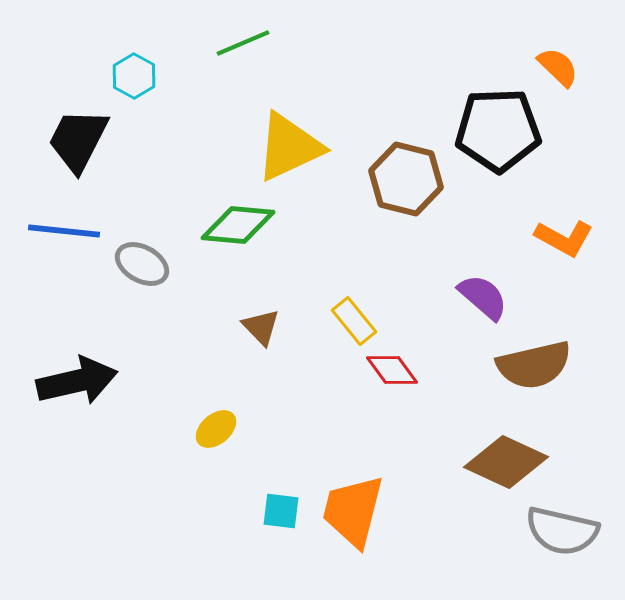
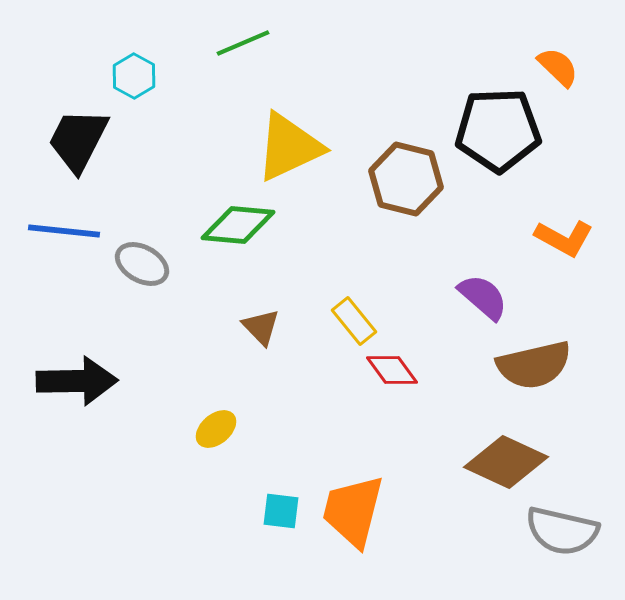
black arrow: rotated 12 degrees clockwise
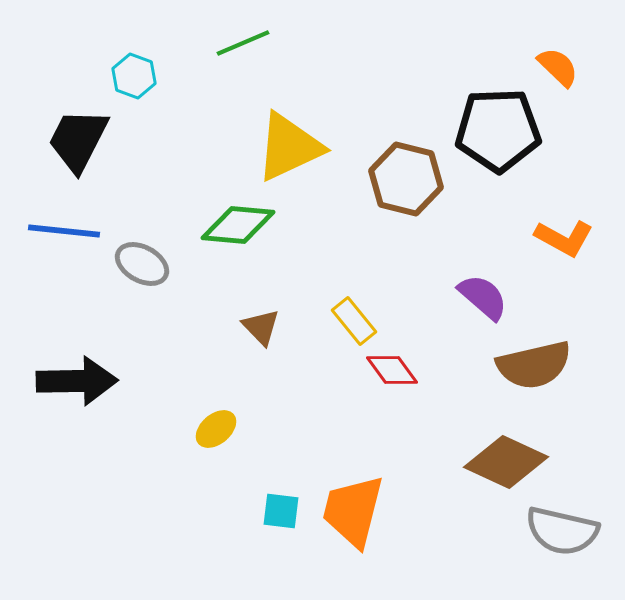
cyan hexagon: rotated 9 degrees counterclockwise
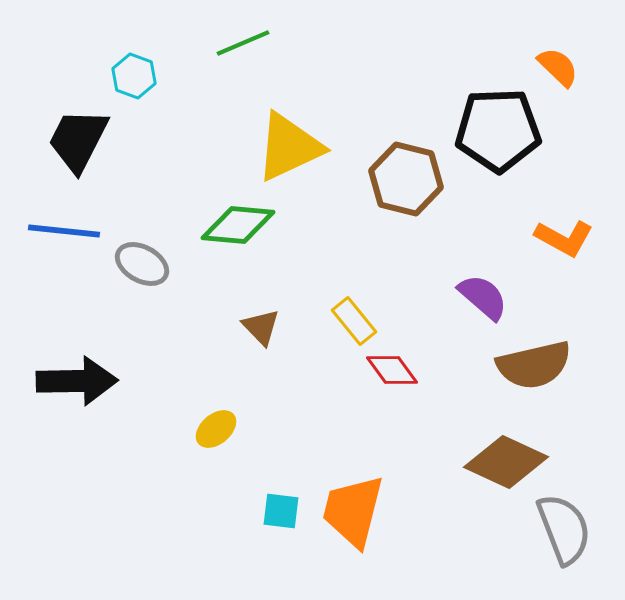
gray semicircle: moved 2 px right, 2 px up; rotated 124 degrees counterclockwise
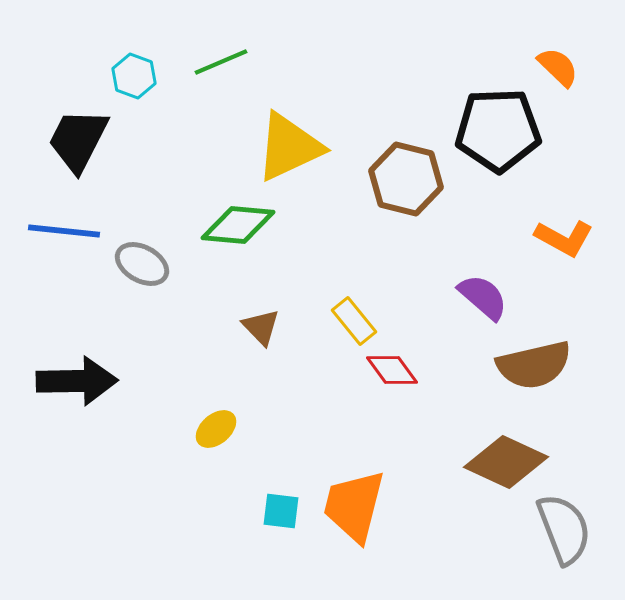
green line: moved 22 px left, 19 px down
orange trapezoid: moved 1 px right, 5 px up
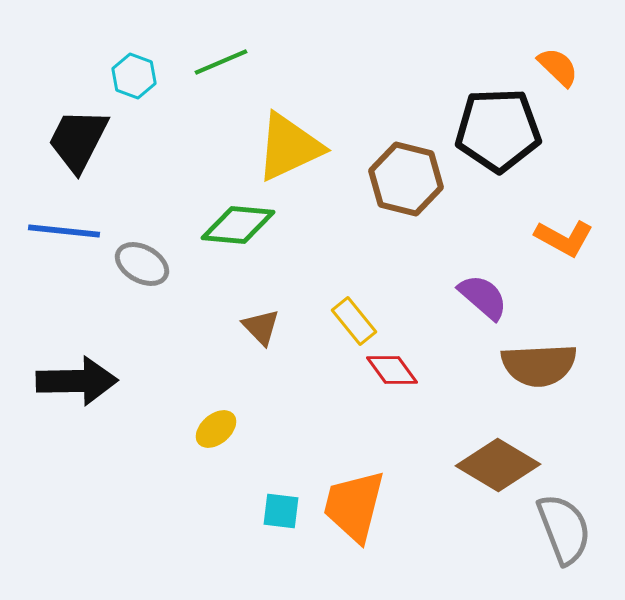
brown semicircle: moved 5 px right; rotated 10 degrees clockwise
brown diamond: moved 8 px left, 3 px down; rotated 6 degrees clockwise
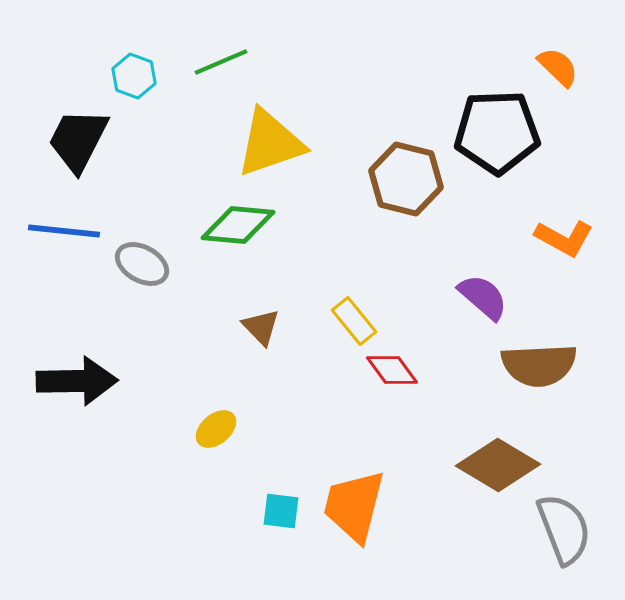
black pentagon: moved 1 px left, 2 px down
yellow triangle: moved 19 px left, 4 px up; rotated 6 degrees clockwise
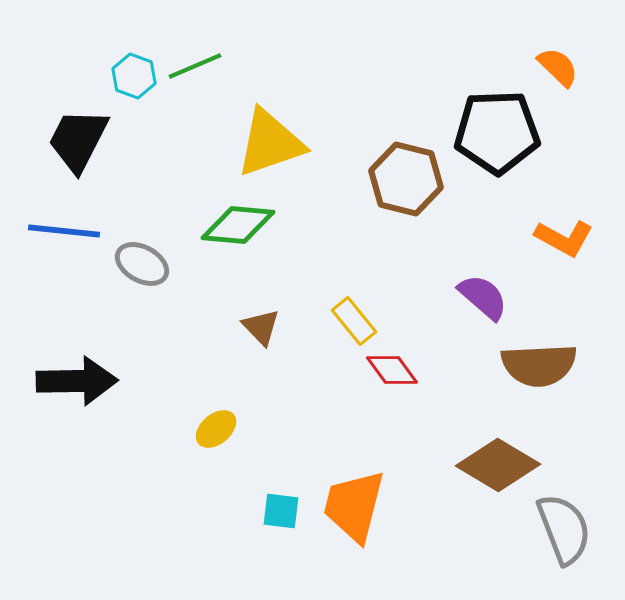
green line: moved 26 px left, 4 px down
